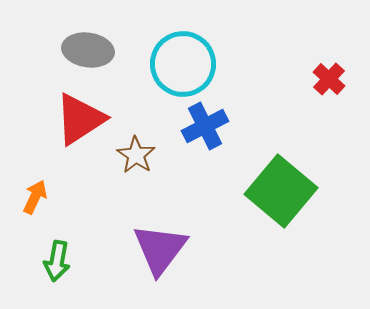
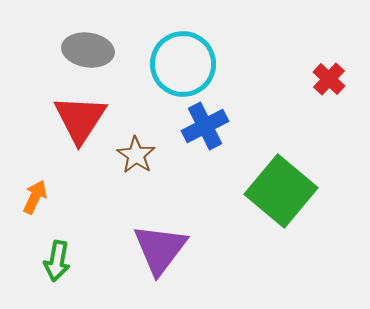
red triangle: rotated 24 degrees counterclockwise
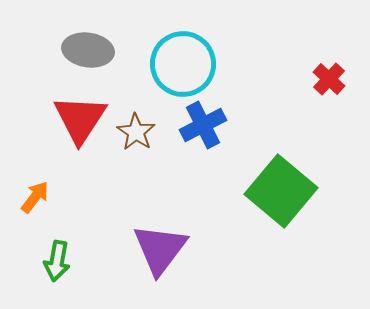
blue cross: moved 2 px left, 1 px up
brown star: moved 23 px up
orange arrow: rotated 12 degrees clockwise
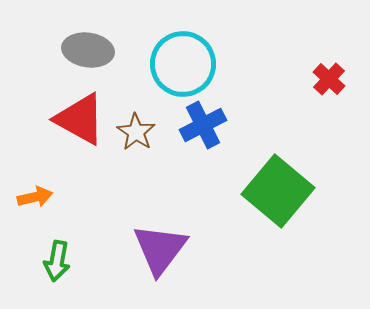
red triangle: rotated 34 degrees counterclockwise
green square: moved 3 px left
orange arrow: rotated 40 degrees clockwise
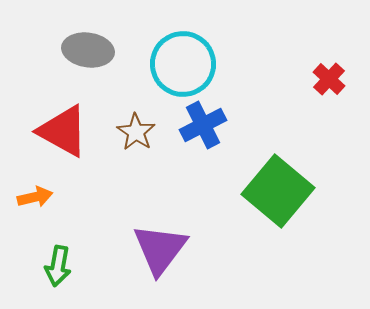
red triangle: moved 17 px left, 12 px down
green arrow: moved 1 px right, 5 px down
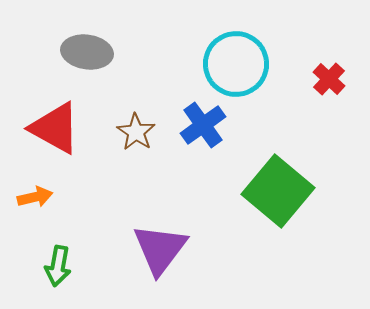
gray ellipse: moved 1 px left, 2 px down
cyan circle: moved 53 px right
blue cross: rotated 9 degrees counterclockwise
red triangle: moved 8 px left, 3 px up
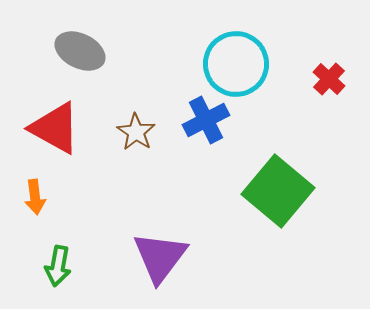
gray ellipse: moved 7 px left, 1 px up; rotated 18 degrees clockwise
blue cross: moved 3 px right, 5 px up; rotated 9 degrees clockwise
orange arrow: rotated 96 degrees clockwise
purple triangle: moved 8 px down
